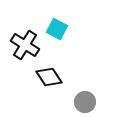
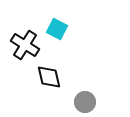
black diamond: rotated 20 degrees clockwise
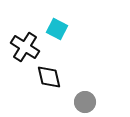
black cross: moved 2 px down
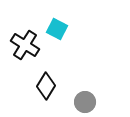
black cross: moved 2 px up
black diamond: moved 3 px left, 9 px down; rotated 44 degrees clockwise
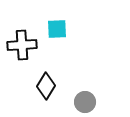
cyan square: rotated 30 degrees counterclockwise
black cross: moved 3 px left; rotated 36 degrees counterclockwise
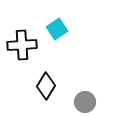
cyan square: rotated 30 degrees counterclockwise
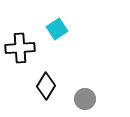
black cross: moved 2 px left, 3 px down
gray circle: moved 3 px up
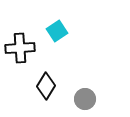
cyan square: moved 2 px down
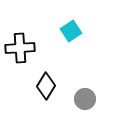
cyan square: moved 14 px right
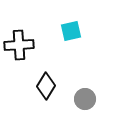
cyan square: rotated 20 degrees clockwise
black cross: moved 1 px left, 3 px up
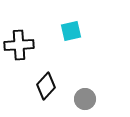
black diamond: rotated 12 degrees clockwise
